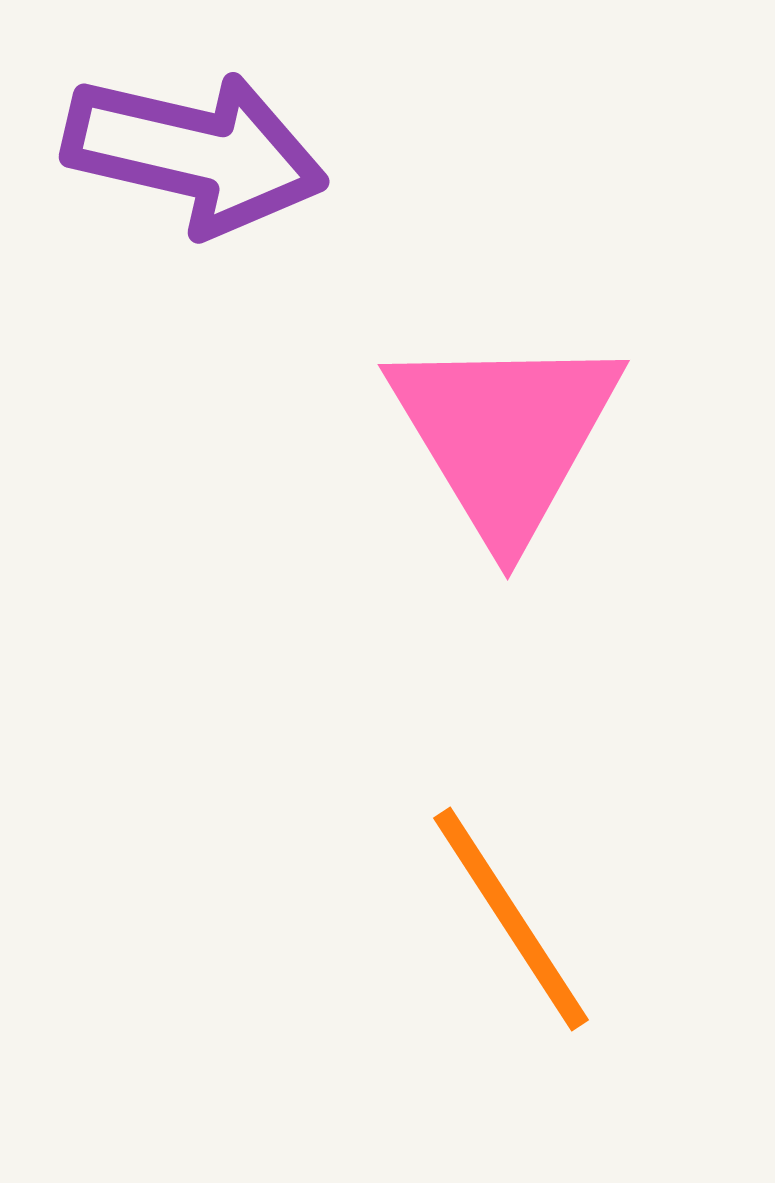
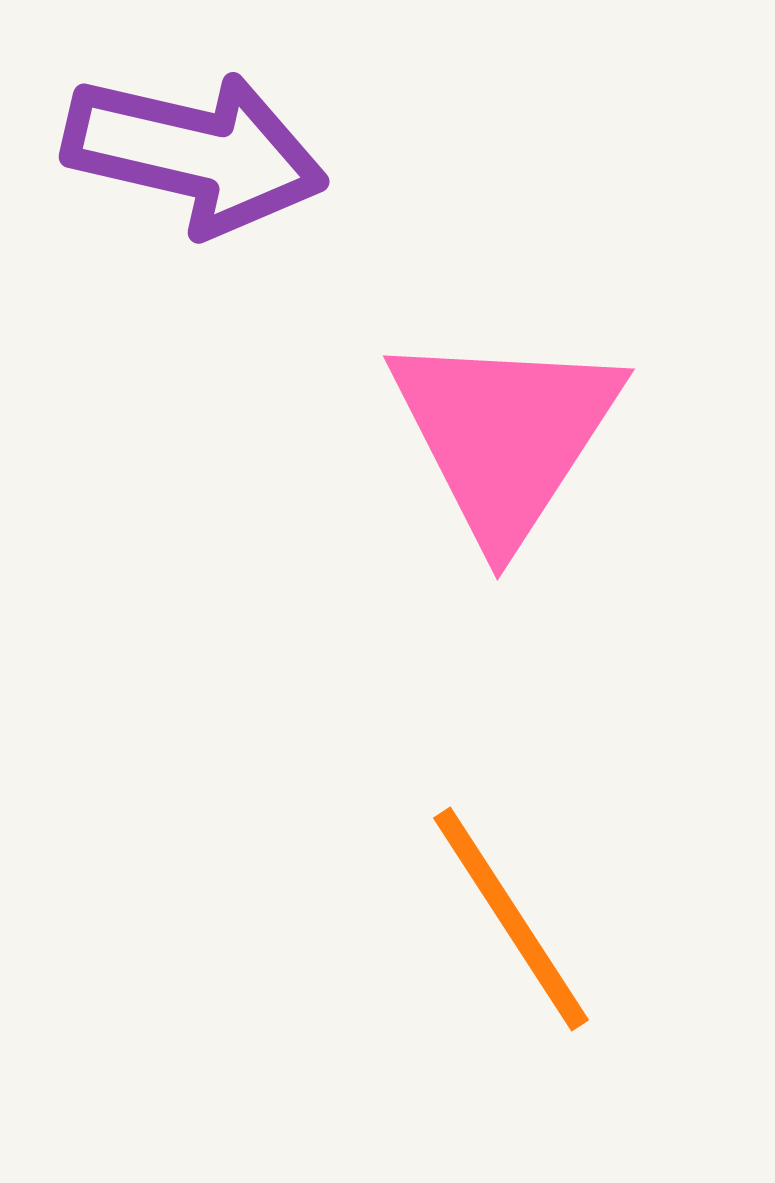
pink triangle: rotated 4 degrees clockwise
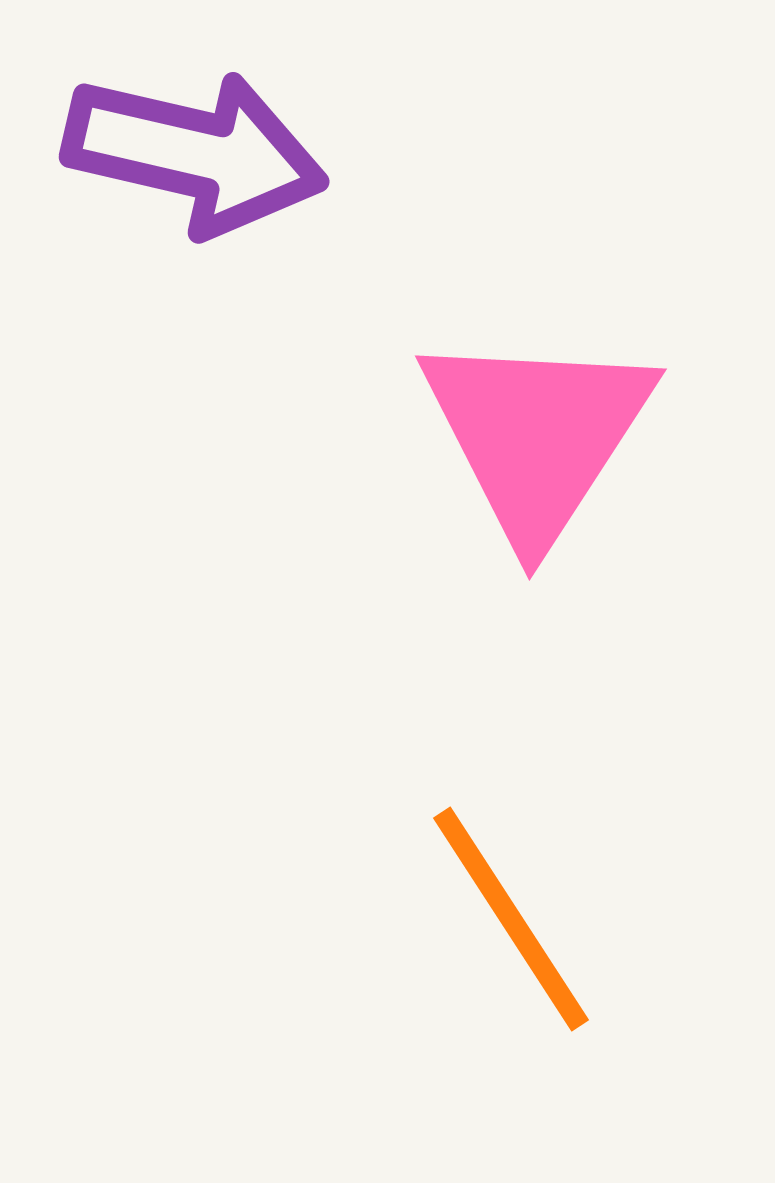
pink triangle: moved 32 px right
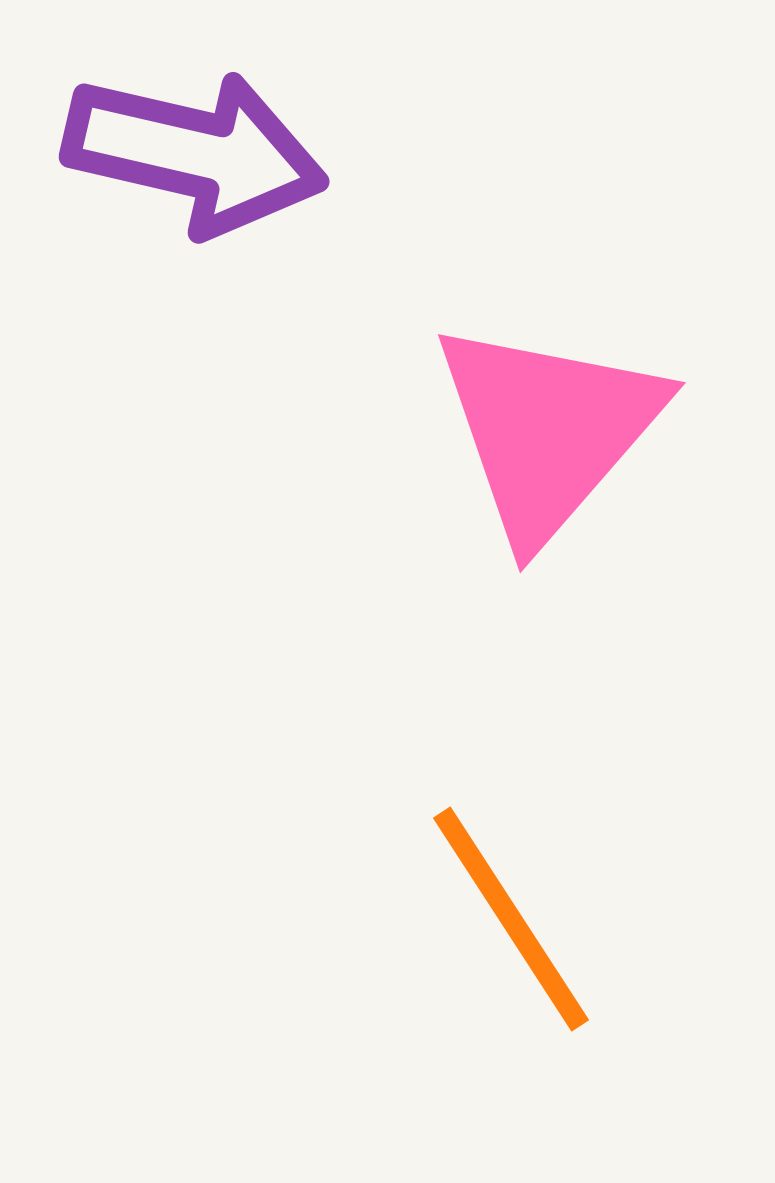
pink triangle: moved 11 px right, 5 px up; rotated 8 degrees clockwise
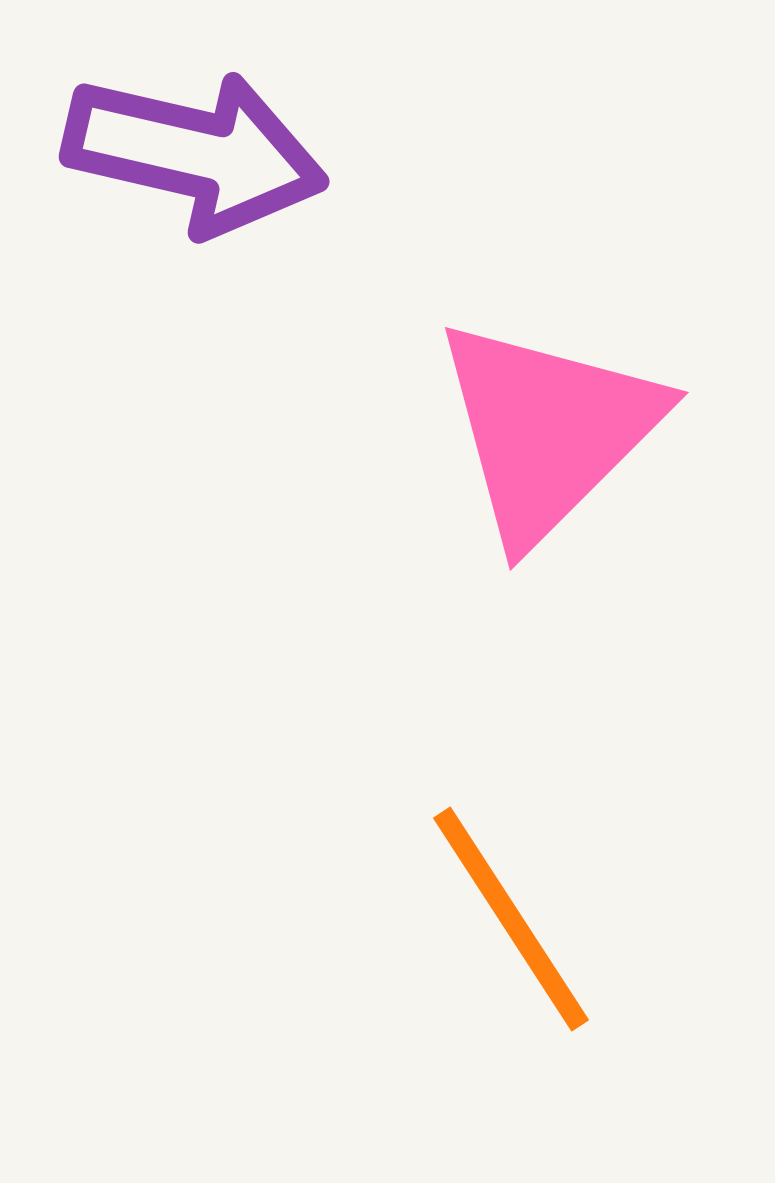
pink triangle: rotated 4 degrees clockwise
